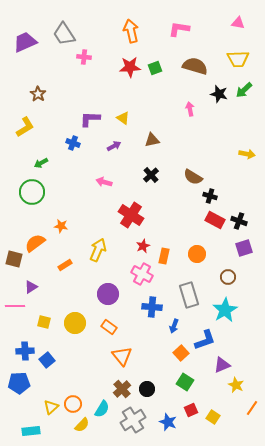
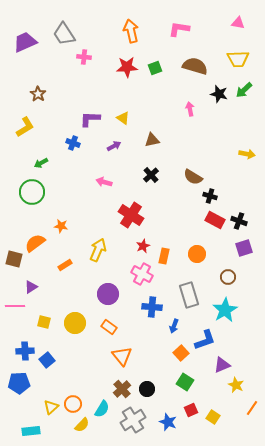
red star at (130, 67): moved 3 px left
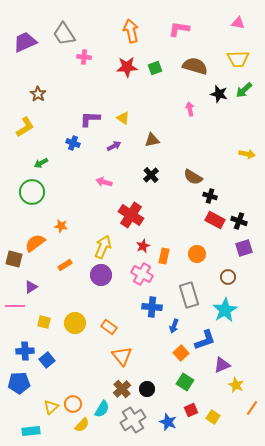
yellow arrow at (98, 250): moved 5 px right, 3 px up
purple circle at (108, 294): moved 7 px left, 19 px up
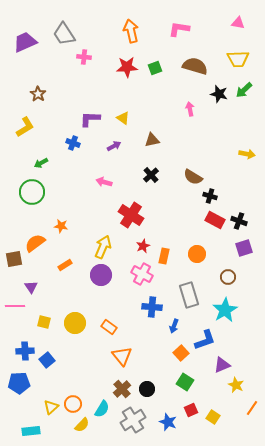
brown square at (14, 259): rotated 24 degrees counterclockwise
purple triangle at (31, 287): rotated 32 degrees counterclockwise
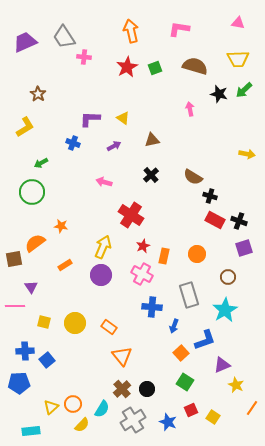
gray trapezoid at (64, 34): moved 3 px down
red star at (127, 67): rotated 25 degrees counterclockwise
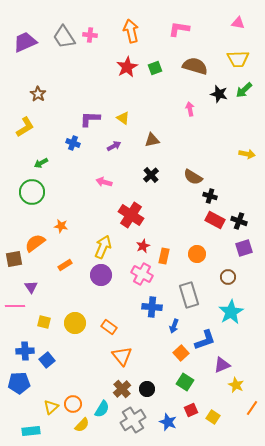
pink cross at (84, 57): moved 6 px right, 22 px up
cyan star at (225, 310): moved 6 px right, 2 px down
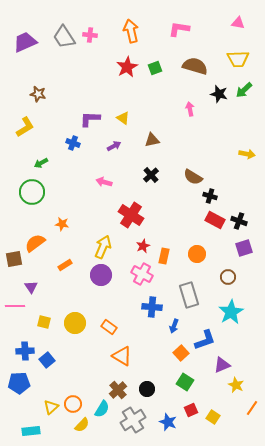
brown star at (38, 94): rotated 21 degrees counterclockwise
orange star at (61, 226): moved 1 px right, 2 px up
orange triangle at (122, 356): rotated 20 degrees counterclockwise
brown cross at (122, 389): moved 4 px left, 1 px down
